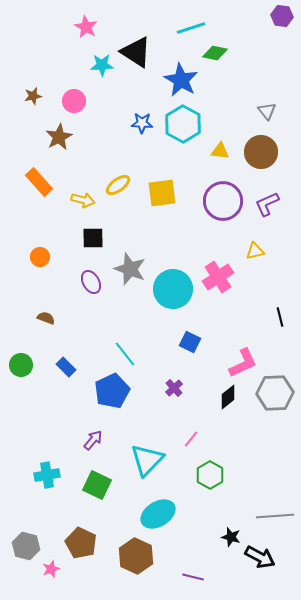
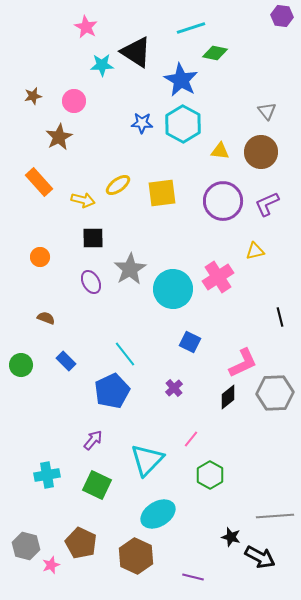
gray star at (130, 269): rotated 20 degrees clockwise
blue rectangle at (66, 367): moved 6 px up
pink star at (51, 569): moved 4 px up
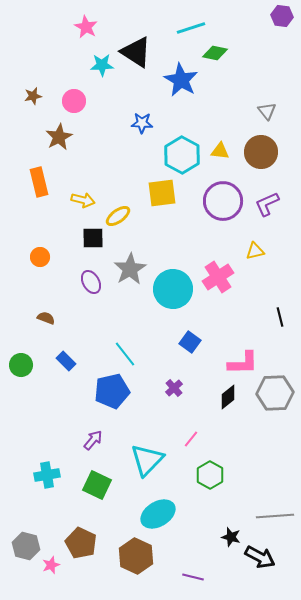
cyan hexagon at (183, 124): moved 1 px left, 31 px down
orange rectangle at (39, 182): rotated 28 degrees clockwise
yellow ellipse at (118, 185): moved 31 px down
blue square at (190, 342): rotated 10 degrees clockwise
pink L-shape at (243, 363): rotated 24 degrees clockwise
blue pentagon at (112, 391): rotated 12 degrees clockwise
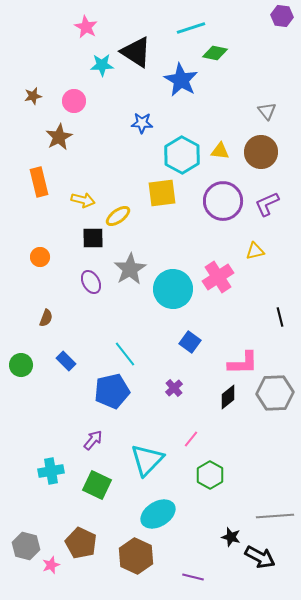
brown semicircle at (46, 318): rotated 90 degrees clockwise
cyan cross at (47, 475): moved 4 px right, 4 px up
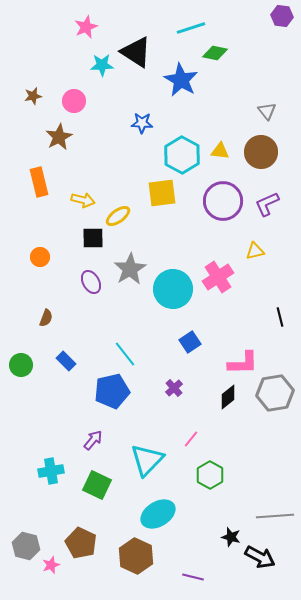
pink star at (86, 27): rotated 20 degrees clockwise
blue square at (190, 342): rotated 20 degrees clockwise
gray hexagon at (275, 393): rotated 6 degrees counterclockwise
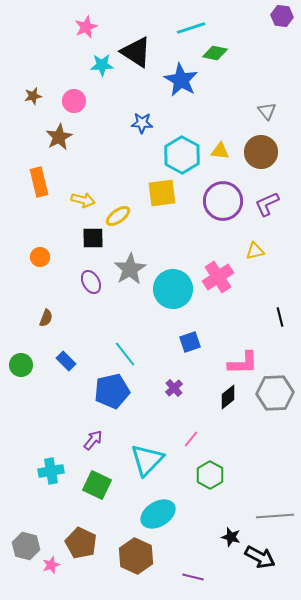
blue square at (190, 342): rotated 15 degrees clockwise
gray hexagon at (275, 393): rotated 6 degrees clockwise
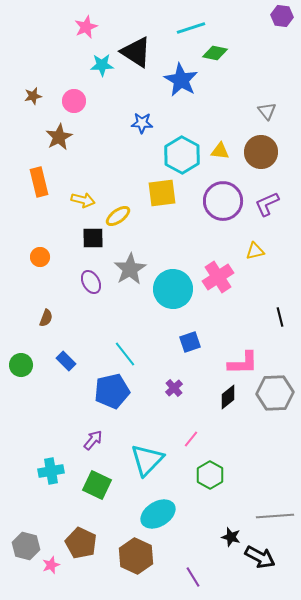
purple line at (193, 577): rotated 45 degrees clockwise
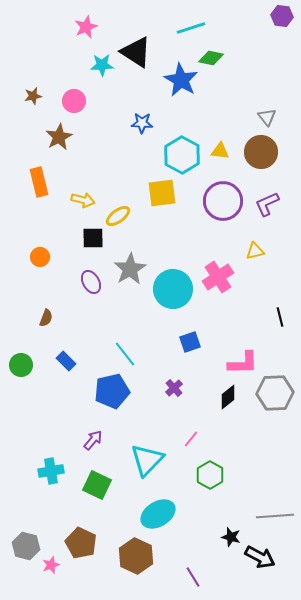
green diamond at (215, 53): moved 4 px left, 5 px down
gray triangle at (267, 111): moved 6 px down
